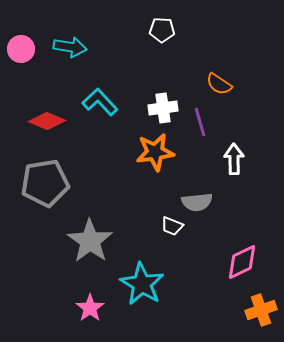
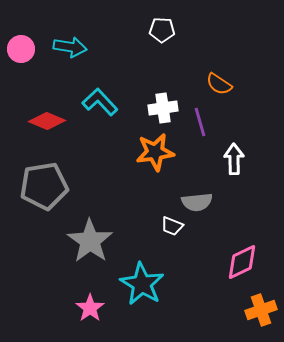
gray pentagon: moved 1 px left, 3 px down
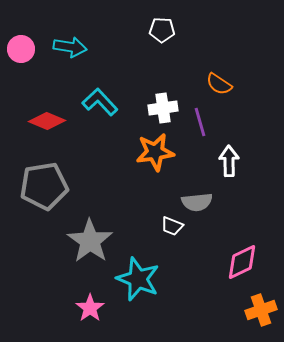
white arrow: moved 5 px left, 2 px down
cyan star: moved 4 px left, 5 px up; rotated 9 degrees counterclockwise
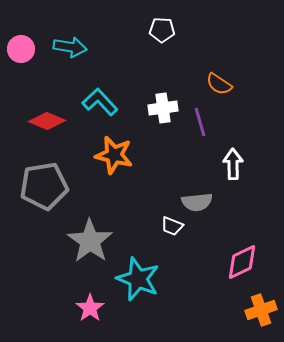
orange star: moved 41 px left, 3 px down; rotated 21 degrees clockwise
white arrow: moved 4 px right, 3 px down
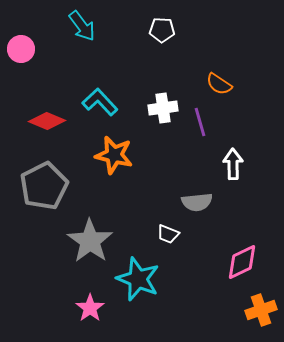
cyan arrow: moved 12 px right, 21 px up; rotated 44 degrees clockwise
gray pentagon: rotated 18 degrees counterclockwise
white trapezoid: moved 4 px left, 8 px down
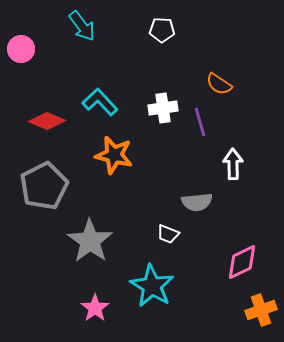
cyan star: moved 14 px right, 7 px down; rotated 9 degrees clockwise
pink star: moved 5 px right
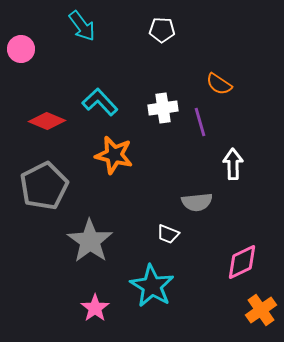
orange cross: rotated 16 degrees counterclockwise
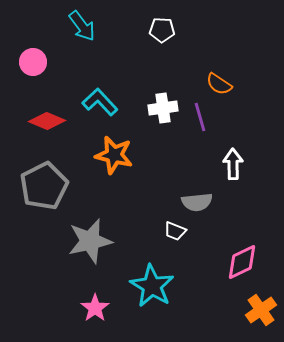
pink circle: moved 12 px right, 13 px down
purple line: moved 5 px up
white trapezoid: moved 7 px right, 3 px up
gray star: rotated 24 degrees clockwise
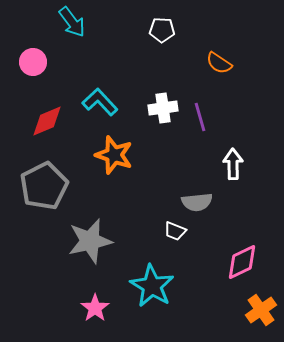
cyan arrow: moved 10 px left, 4 px up
orange semicircle: moved 21 px up
red diamond: rotated 45 degrees counterclockwise
orange star: rotated 6 degrees clockwise
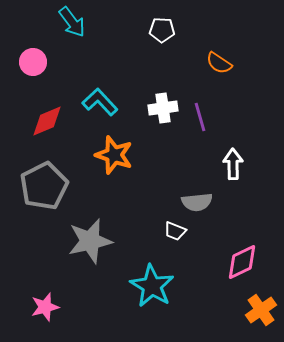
pink star: moved 50 px left, 1 px up; rotated 20 degrees clockwise
